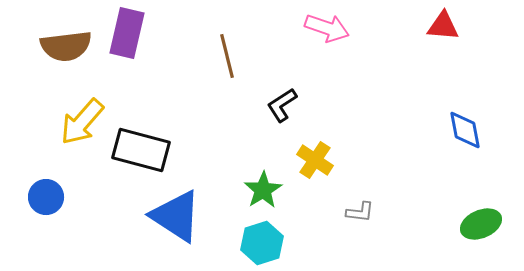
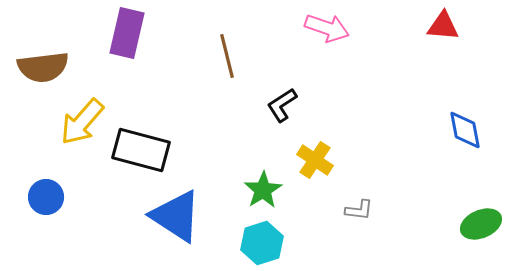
brown semicircle: moved 23 px left, 21 px down
gray L-shape: moved 1 px left, 2 px up
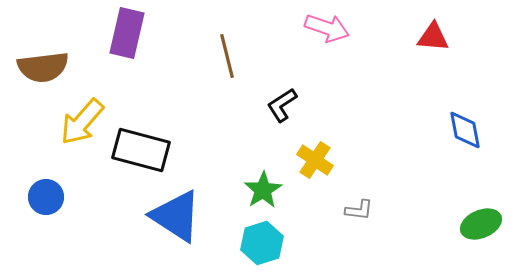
red triangle: moved 10 px left, 11 px down
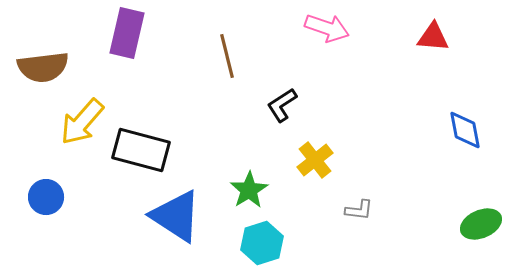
yellow cross: rotated 18 degrees clockwise
green star: moved 14 px left
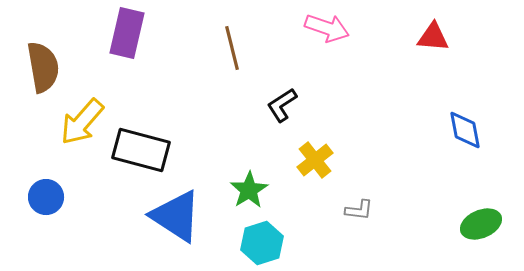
brown line: moved 5 px right, 8 px up
brown semicircle: rotated 93 degrees counterclockwise
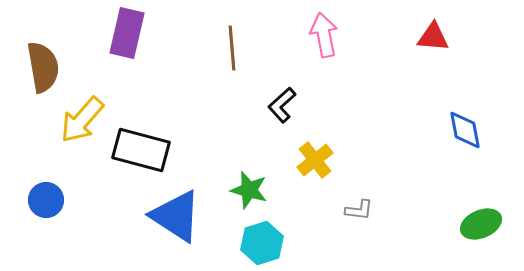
pink arrow: moved 3 px left, 7 px down; rotated 120 degrees counterclockwise
brown line: rotated 9 degrees clockwise
black L-shape: rotated 9 degrees counterclockwise
yellow arrow: moved 2 px up
green star: rotated 24 degrees counterclockwise
blue circle: moved 3 px down
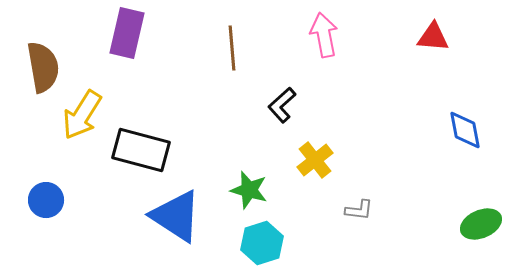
yellow arrow: moved 5 px up; rotated 9 degrees counterclockwise
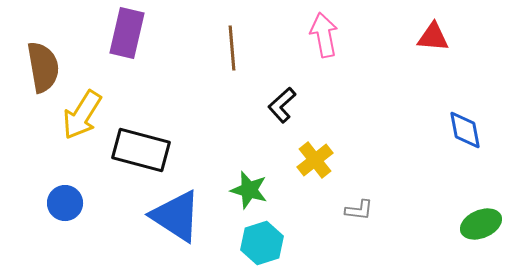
blue circle: moved 19 px right, 3 px down
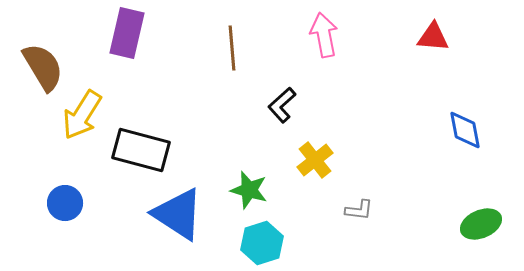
brown semicircle: rotated 21 degrees counterclockwise
blue triangle: moved 2 px right, 2 px up
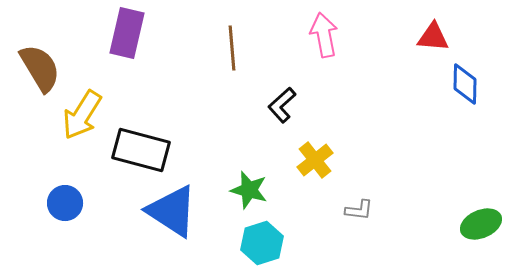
brown semicircle: moved 3 px left, 1 px down
blue diamond: moved 46 px up; rotated 12 degrees clockwise
blue triangle: moved 6 px left, 3 px up
